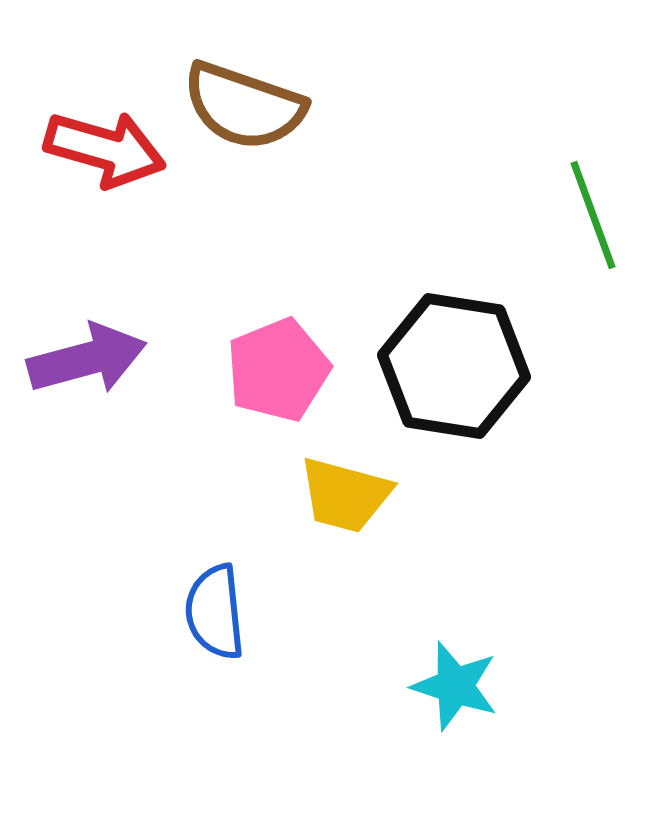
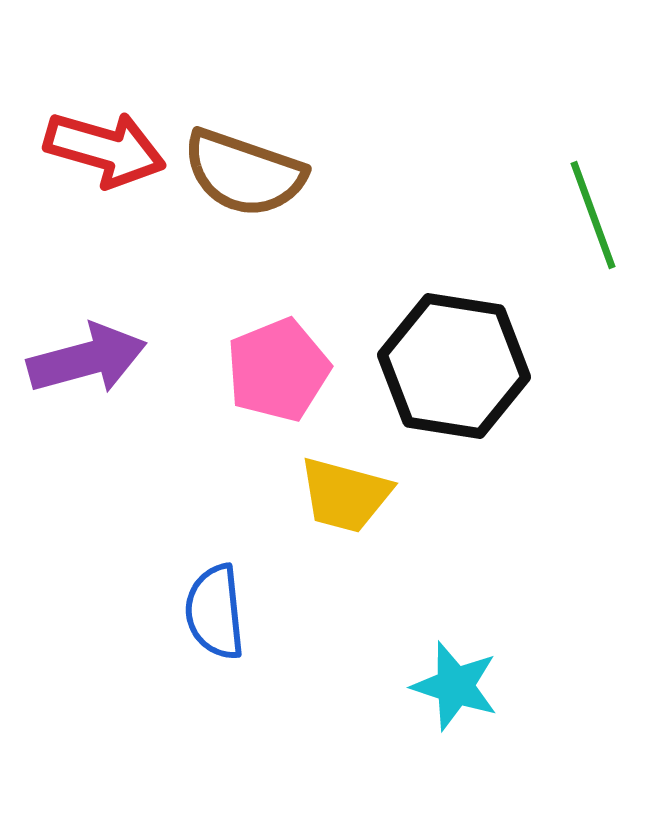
brown semicircle: moved 67 px down
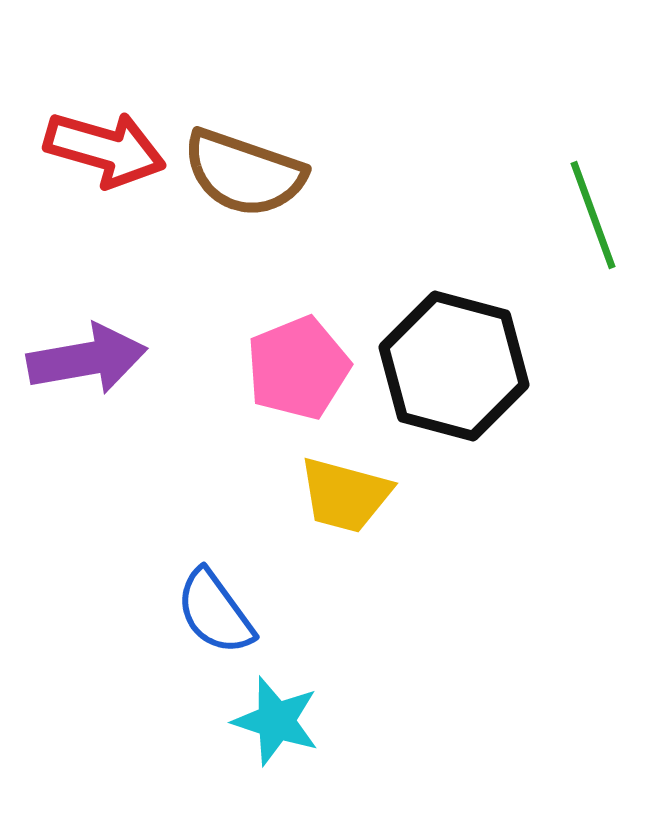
purple arrow: rotated 5 degrees clockwise
black hexagon: rotated 6 degrees clockwise
pink pentagon: moved 20 px right, 2 px up
blue semicircle: rotated 30 degrees counterclockwise
cyan star: moved 179 px left, 35 px down
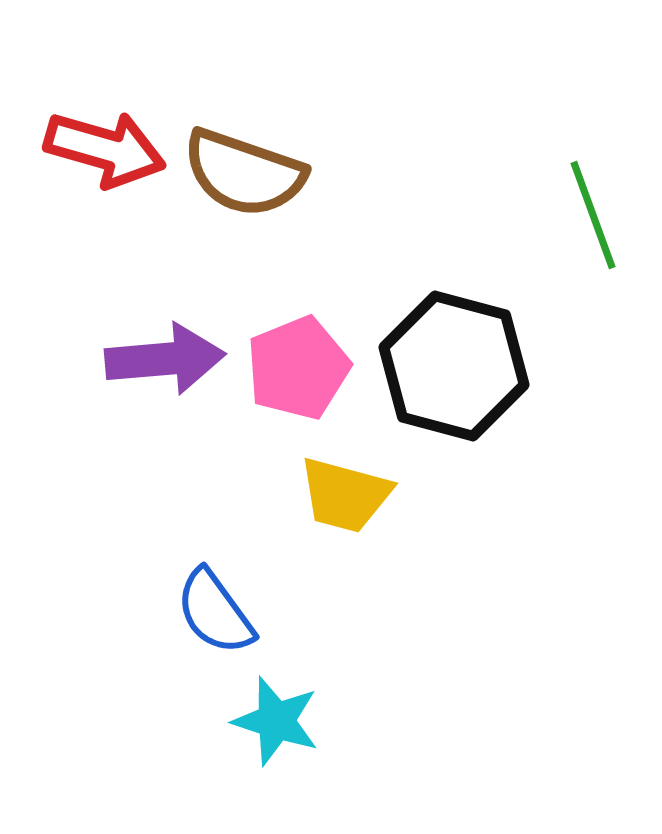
purple arrow: moved 78 px right; rotated 5 degrees clockwise
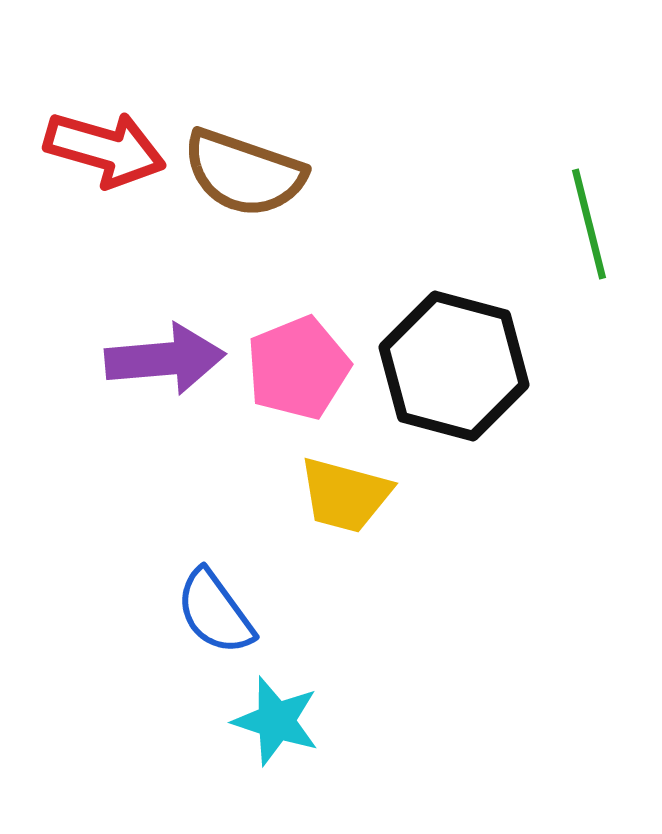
green line: moved 4 px left, 9 px down; rotated 6 degrees clockwise
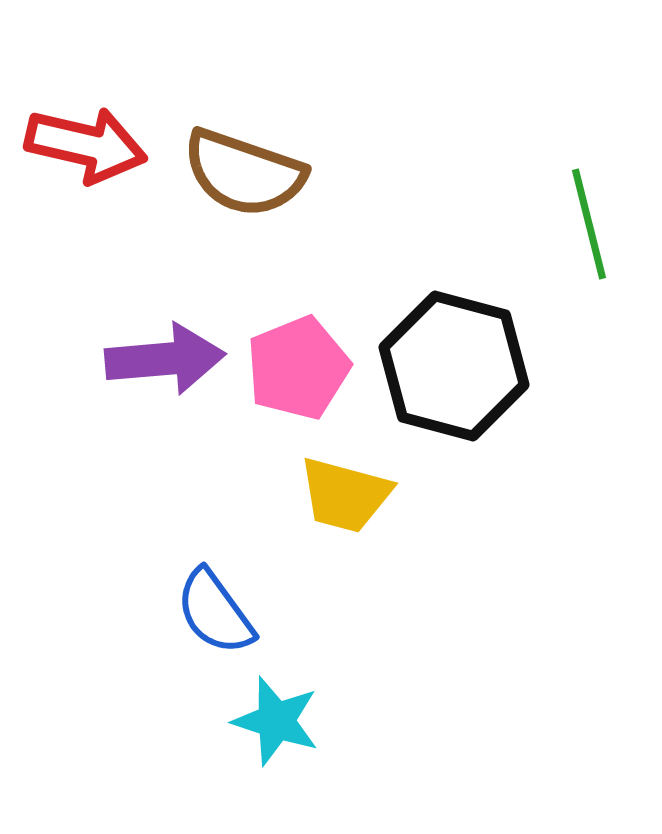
red arrow: moved 19 px left, 4 px up; rotated 3 degrees counterclockwise
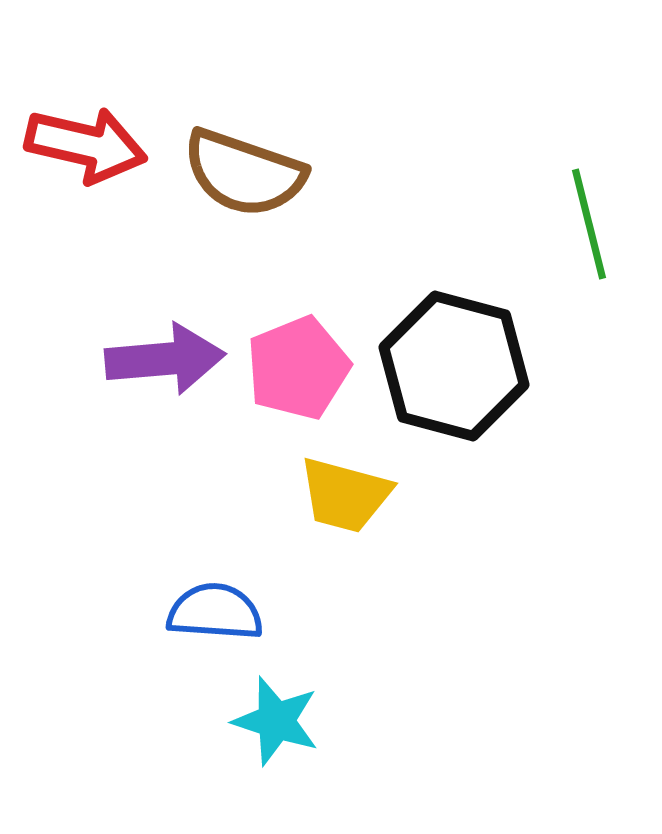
blue semicircle: rotated 130 degrees clockwise
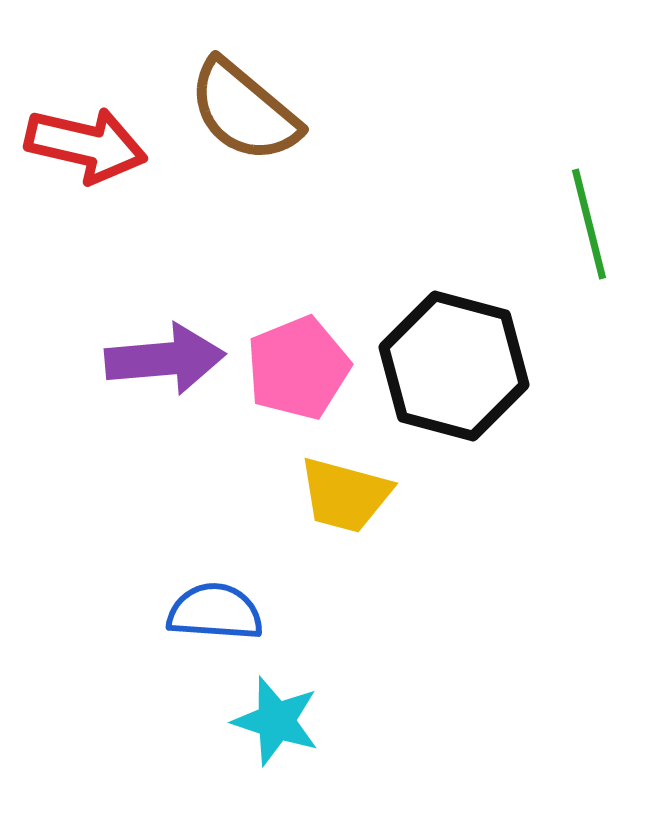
brown semicircle: moved 62 px up; rotated 21 degrees clockwise
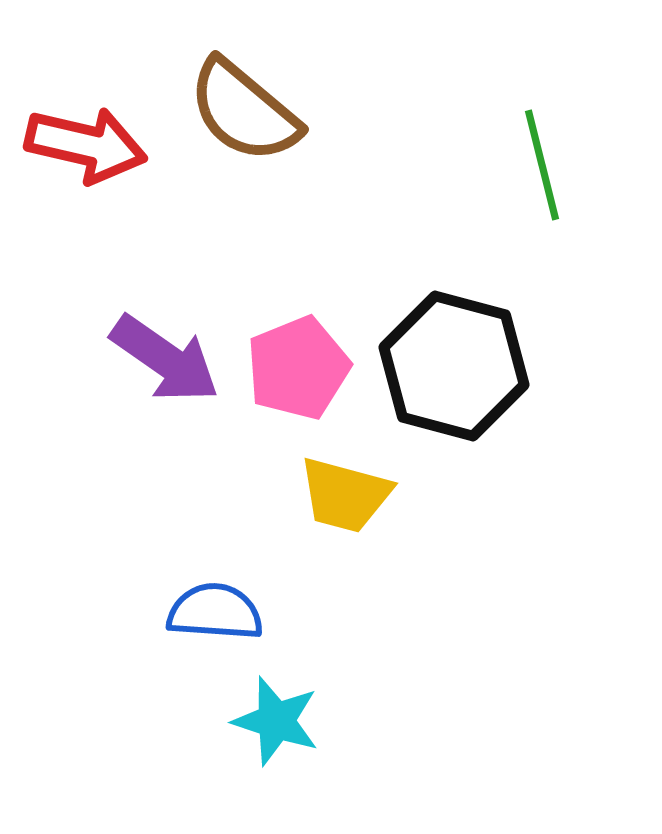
green line: moved 47 px left, 59 px up
purple arrow: rotated 40 degrees clockwise
